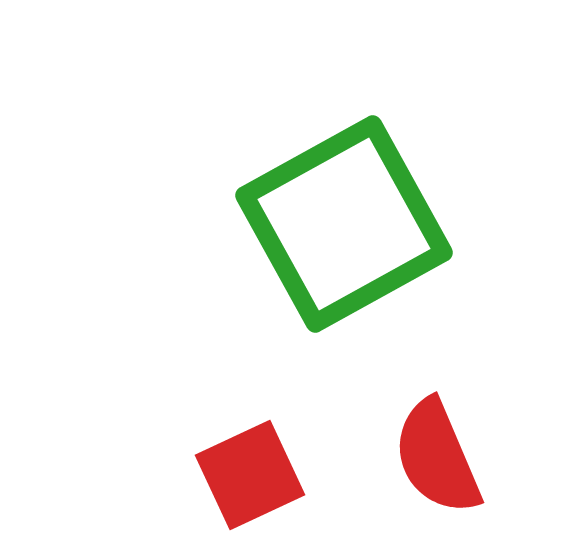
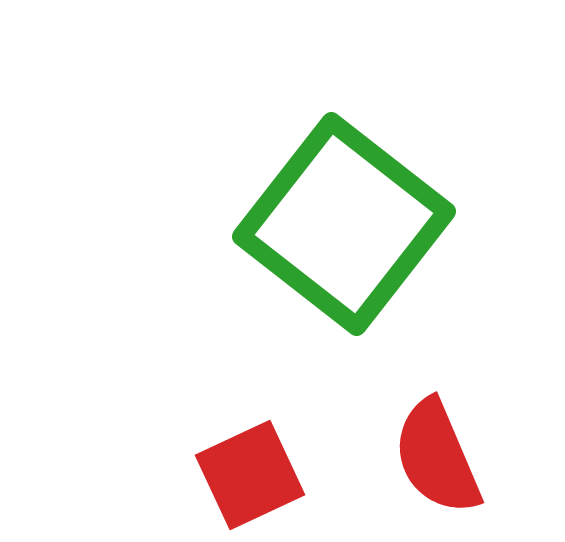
green square: rotated 23 degrees counterclockwise
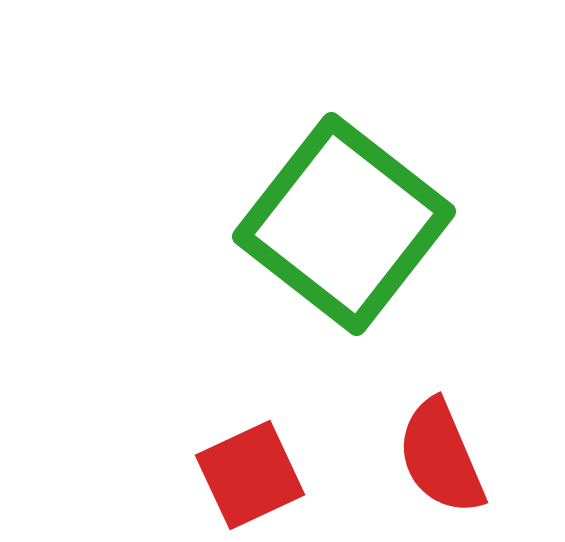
red semicircle: moved 4 px right
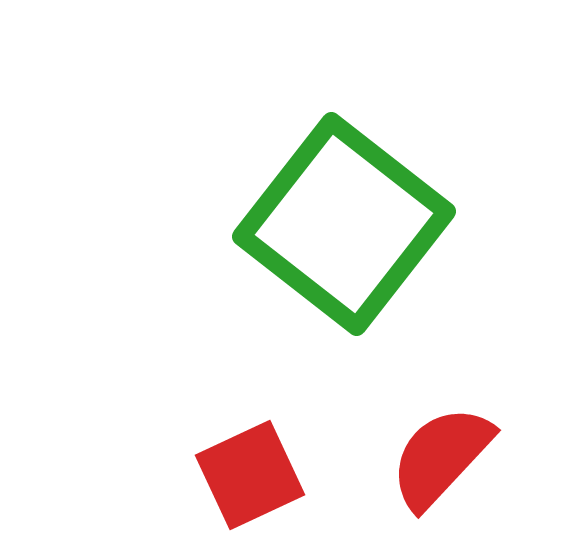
red semicircle: rotated 66 degrees clockwise
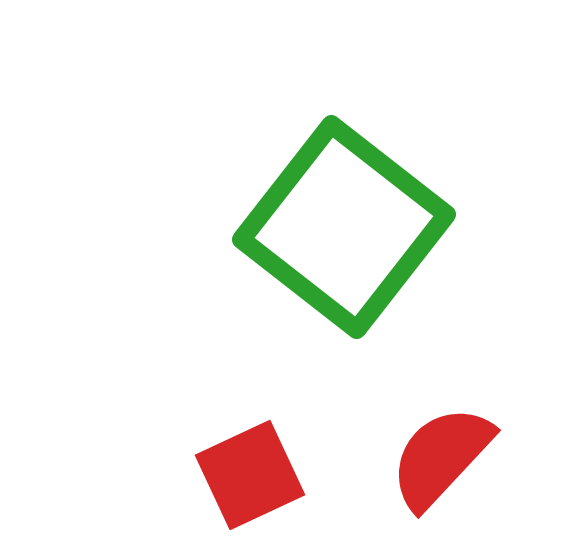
green square: moved 3 px down
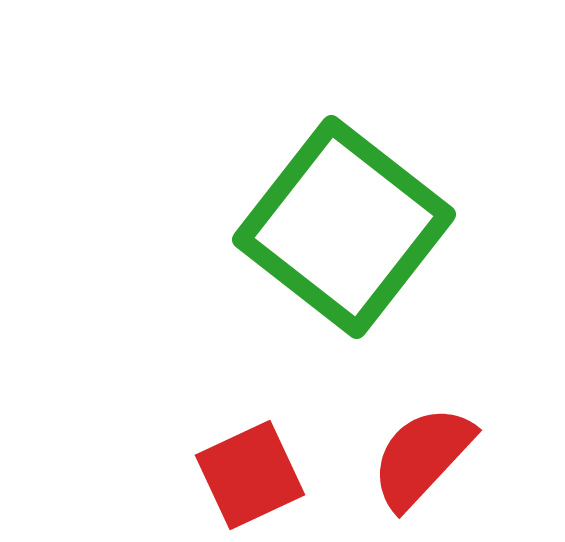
red semicircle: moved 19 px left
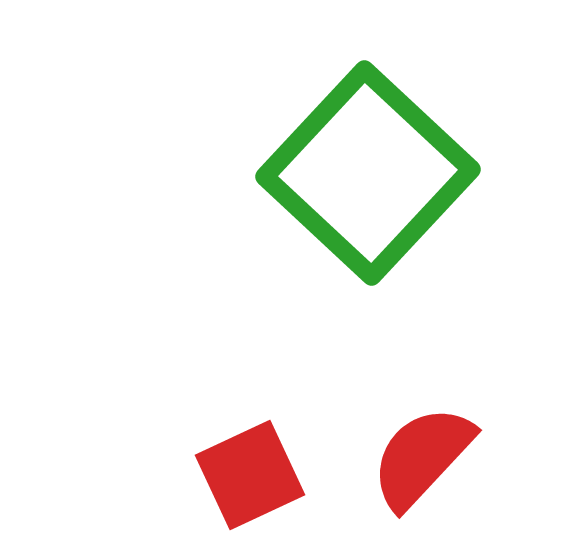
green square: moved 24 px right, 54 px up; rotated 5 degrees clockwise
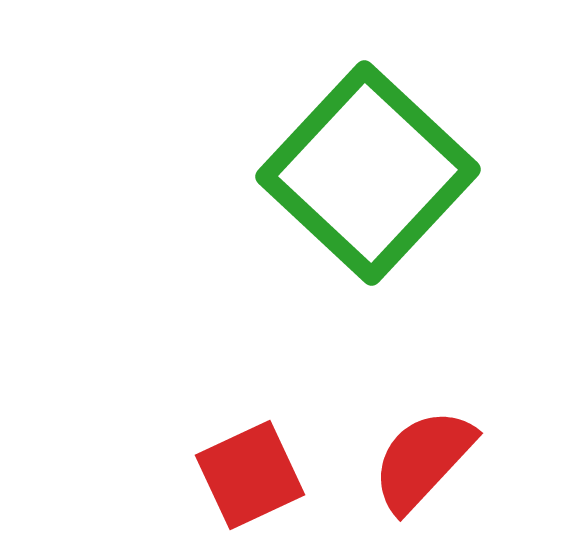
red semicircle: moved 1 px right, 3 px down
